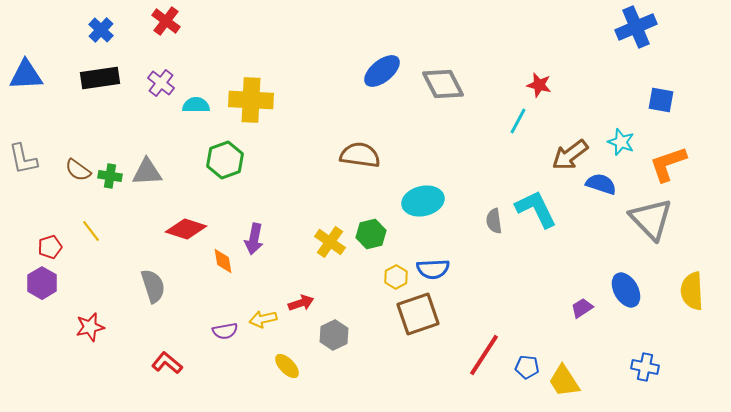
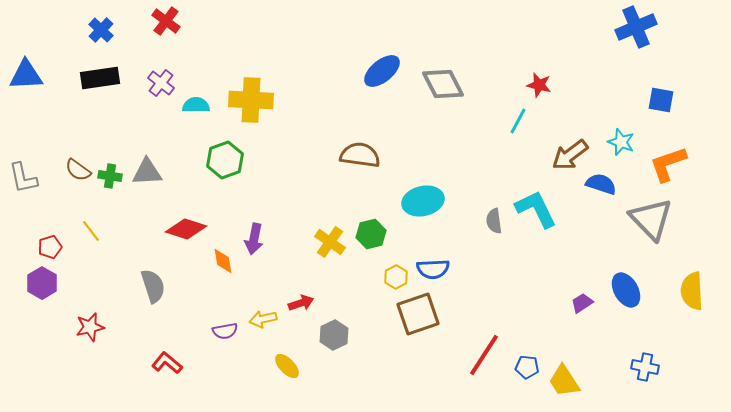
gray L-shape at (23, 159): moved 19 px down
purple trapezoid at (582, 308): moved 5 px up
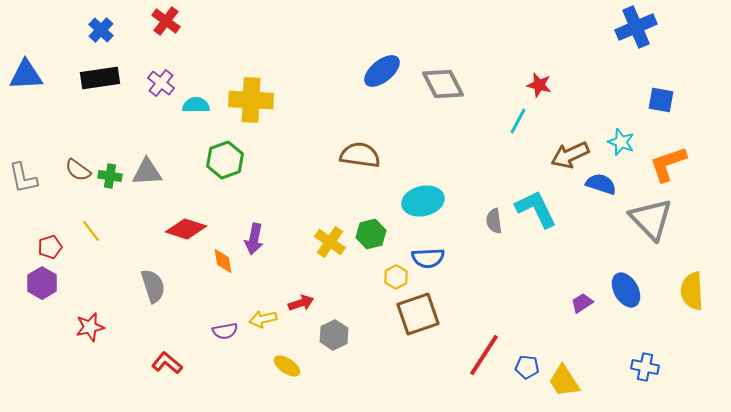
brown arrow at (570, 155): rotated 12 degrees clockwise
blue semicircle at (433, 269): moved 5 px left, 11 px up
yellow ellipse at (287, 366): rotated 12 degrees counterclockwise
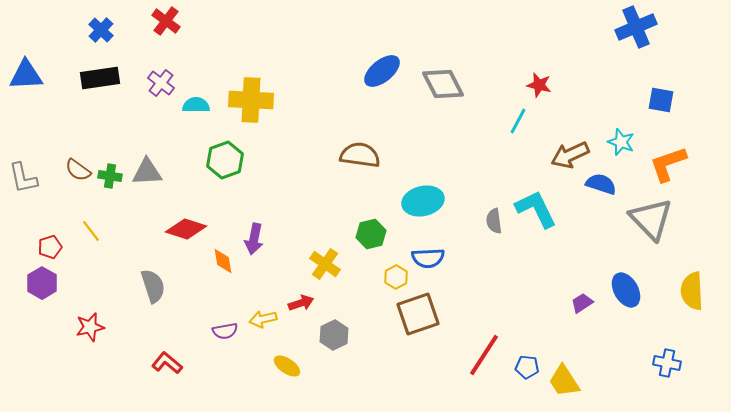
yellow cross at (330, 242): moved 5 px left, 22 px down
blue cross at (645, 367): moved 22 px right, 4 px up
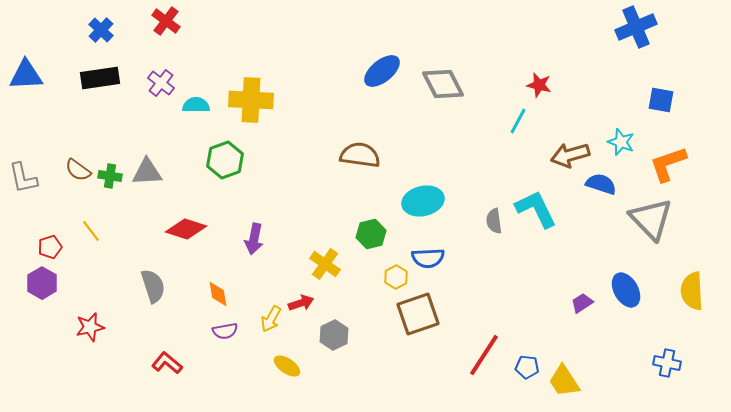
brown arrow at (570, 155): rotated 9 degrees clockwise
orange diamond at (223, 261): moved 5 px left, 33 px down
yellow arrow at (263, 319): moved 8 px right; rotated 48 degrees counterclockwise
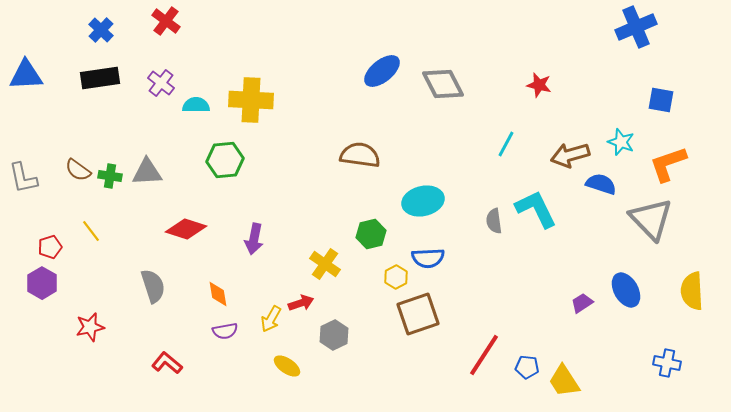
cyan line at (518, 121): moved 12 px left, 23 px down
green hexagon at (225, 160): rotated 15 degrees clockwise
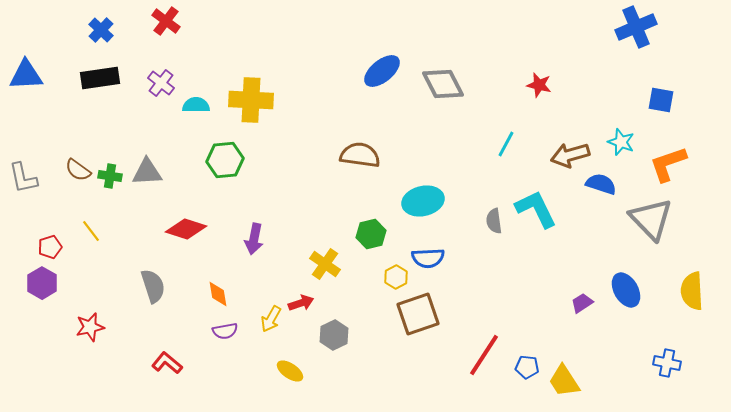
yellow ellipse at (287, 366): moved 3 px right, 5 px down
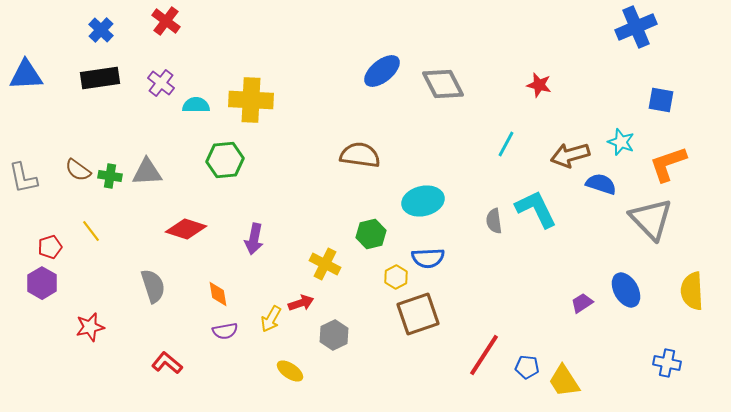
yellow cross at (325, 264): rotated 8 degrees counterclockwise
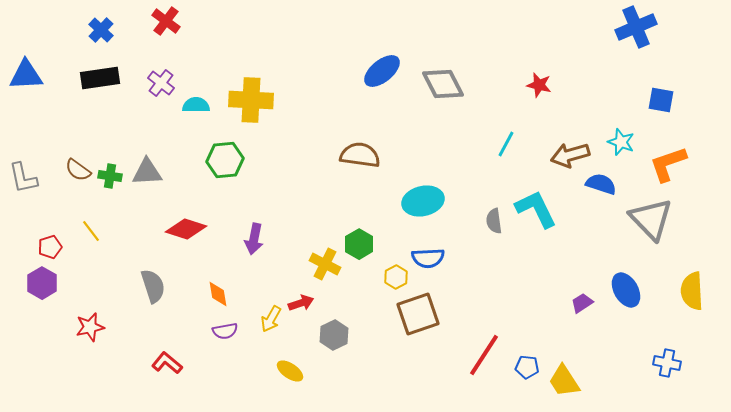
green hexagon at (371, 234): moved 12 px left, 10 px down; rotated 16 degrees counterclockwise
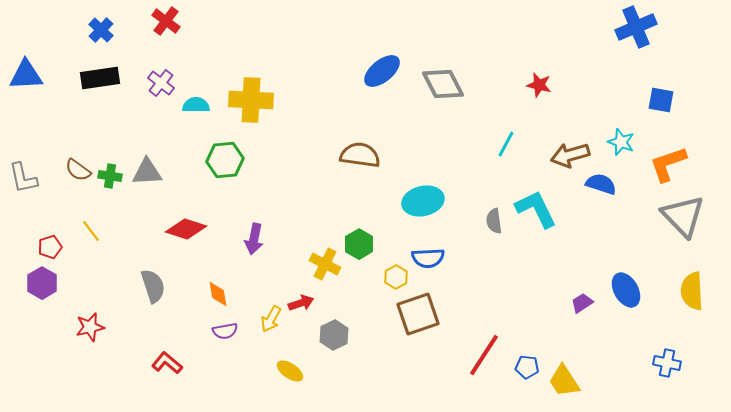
gray triangle at (651, 219): moved 32 px right, 3 px up
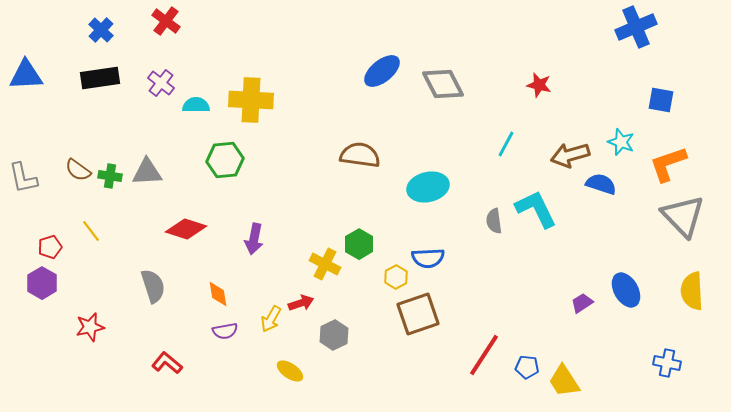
cyan ellipse at (423, 201): moved 5 px right, 14 px up
